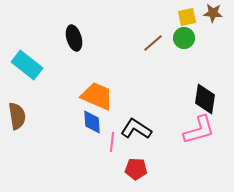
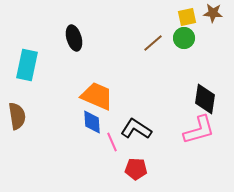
cyan rectangle: rotated 64 degrees clockwise
pink line: rotated 30 degrees counterclockwise
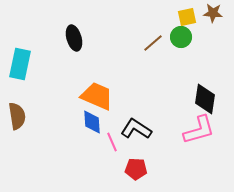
green circle: moved 3 px left, 1 px up
cyan rectangle: moved 7 px left, 1 px up
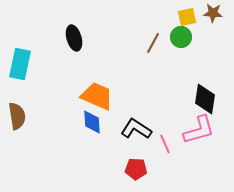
brown line: rotated 20 degrees counterclockwise
pink line: moved 53 px right, 2 px down
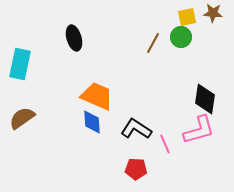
brown semicircle: moved 5 px right, 2 px down; rotated 116 degrees counterclockwise
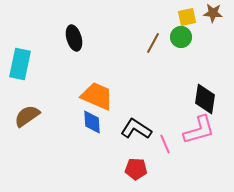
brown semicircle: moved 5 px right, 2 px up
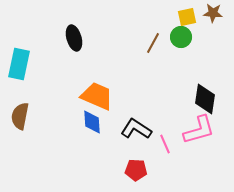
cyan rectangle: moved 1 px left
brown semicircle: moved 7 px left; rotated 44 degrees counterclockwise
red pentagon: moved 1 px down
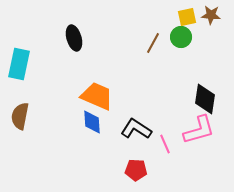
brown star: moved 2 px left, 2 px down
